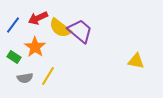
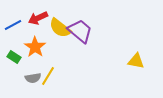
blue line: rotated 24 degrees clockwise
gray semicircle: moved 8 px right
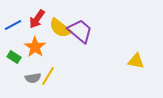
red arrow: moved 1 px left, 1 px down; rotated 30 degrees counterclockwise
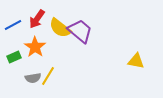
green rectangle: rotated 56 degrees counterclockwise
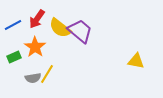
yellow line: moved 1 px left, 2 px up
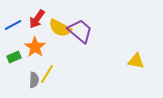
yellow semicircle: rotated 10 degrees counterclockwise
gray semicircle: moved 1 px right, 2 px down; rotated 77 degrees counterclockwise
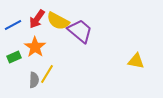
yellow semicircle: moved 2 px left, 7 px up
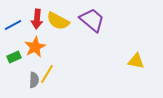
red arrow: rotated 30 degrees counterclockwise
purple trapezoid: moved 12 px right, 11 px up
orange star: rotated 10 degrees clockwise
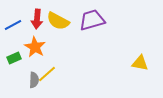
purple trapezoid: rotated 56 degrees counterclockwise
orange star: rotated 15 degrees counterclockwise
green rectangle: moved 1 px down
yellow triangle: moved 4 px right, 2 px down
yellow line: rotated 18 degrees clockwise
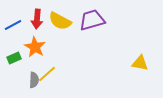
yellow semicircle: moved 2 px right
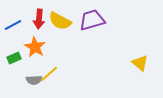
red arrow: moved 2 px right
yellow triangle: rotated 30 degrees clockwise
yellow line: moved 2 px right
gray semicircle: rotated 84 degrees clockwise
